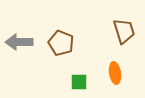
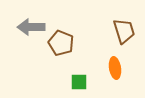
gray arrow: moved 12 px right, 15 px up
orange ellipse: moved 5 px up
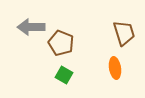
brown trapezoid: moved 2 px down
green square: moved 15 px left, 7 px up; rotated 30 degrees clockwise
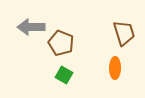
orange ellipse: rotated 10 degrees clockwise
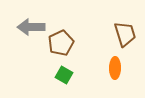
brown trapezoid: moved 1 px right, 1 px down
brown pentagon: rotated 25 degrees clockwise
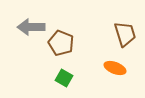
brown pentagon: rotated 25 degrees counterclockwise
orange ellipse: rotated 70 degrees counterclockwise
green square: moved 3 px down
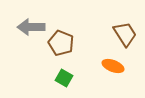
brown trapezoid: rotated 16 degrees counterclockwise
orange ellipse: moved 2 px left, 2 px up
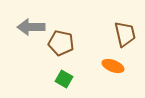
brown trapezoid: rotated 20 degrees clockwise
brown pentagon: rotated 10 degrees counterclockwise
green square: moved 1 px down
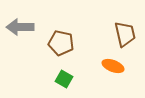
gray arrow: moved 11 px left
